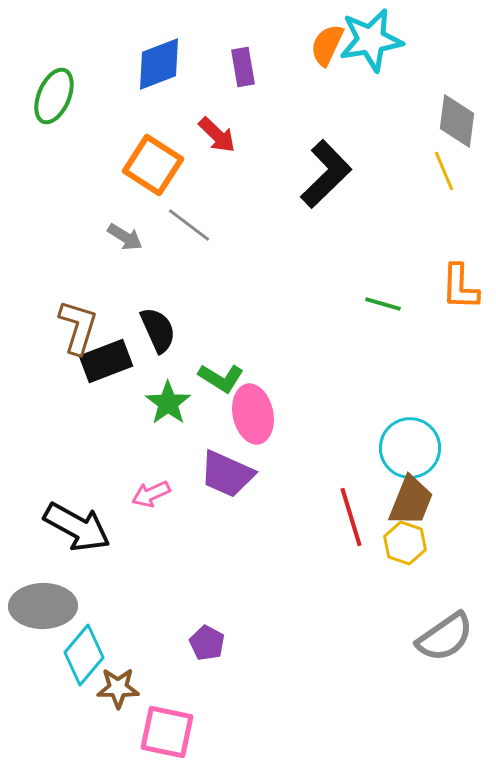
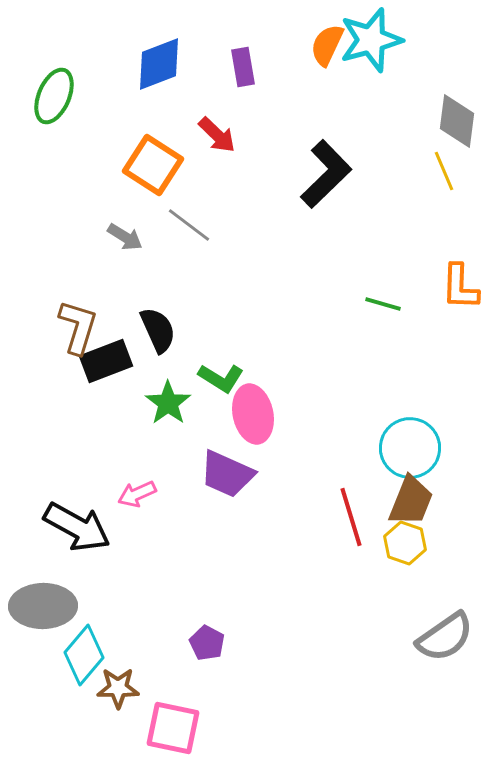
cyan star: rotated 6 degrees counterclockwise
pink arrow: moved 14 px left
pink square: moved 6 px right, 4 px up
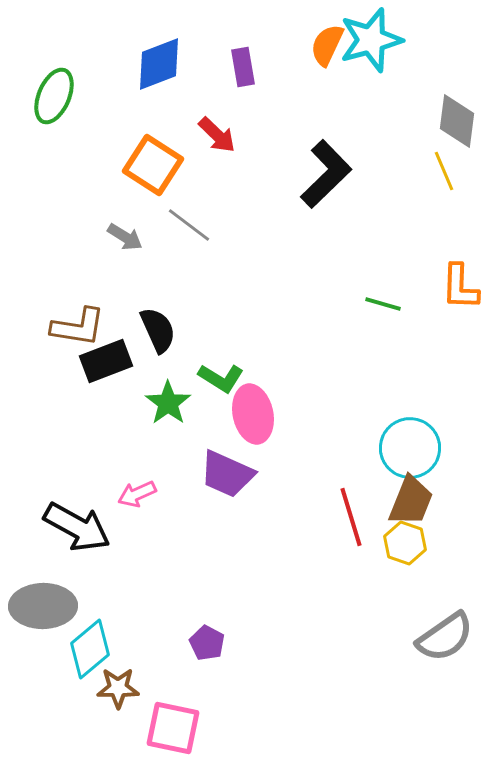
brown L-shape: rotated 82 degrees clockwise
cyan diamond: moved 6 px right, 6 px up; rotated 10 degrees clockwise
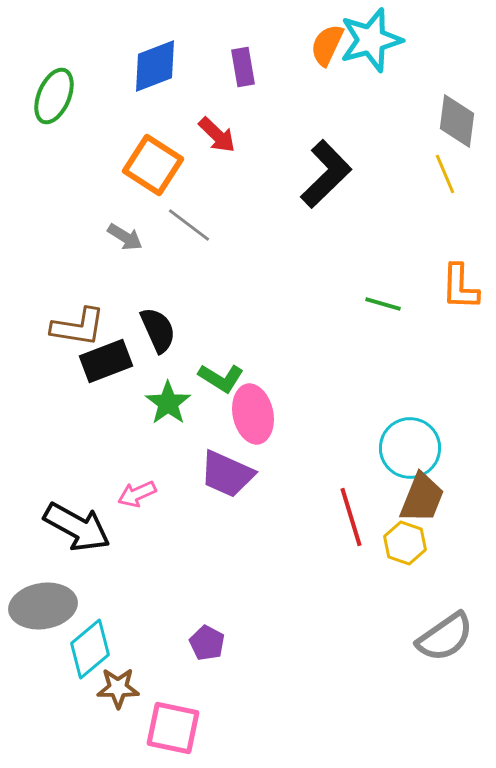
blue diamond: moved 4 px left, 2 px down
yellow line: moved 1 px right, 3 px down
brown trapezoid: moved 11 px right, 3 px up
gray ellipse: rotated 8 degrees counterclockwise
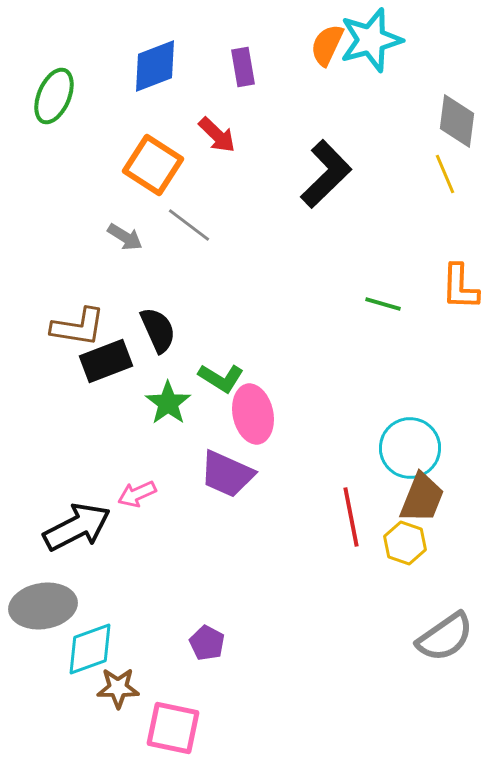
red line: rotated 6 degrees clockwise
black arrow: rotated 56 degrees counterclockwise
cyan diamond: rotated 20 degrees clockwise
